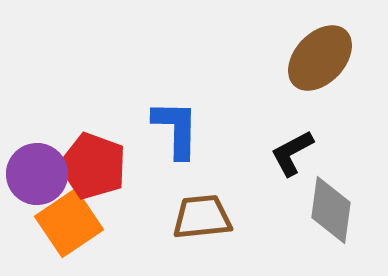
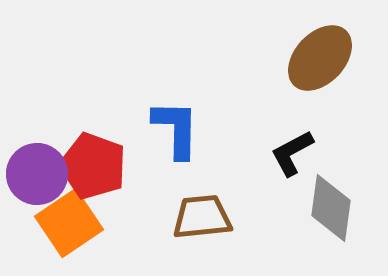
gray diamond: moved 2 px up
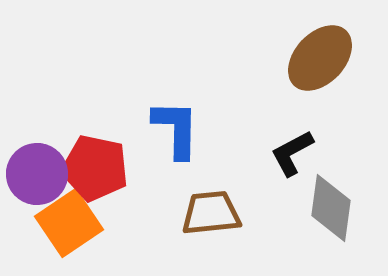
red pentagon: moved 2 px right, 2 px down; rotated 8 degrees counterclockwise
brown trapezoid: moved 9 px right, 4 px up
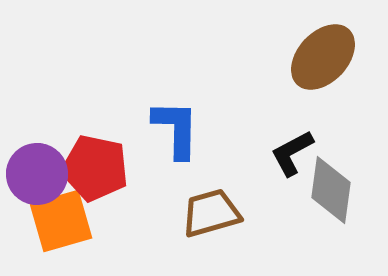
brown ellipse: moved 3 px right, 1 px up
gray diamond: moved 18 px up
brown trapezoid: rotated 10 degrees counterclockwise
orange square: moved 8 px left, 2 px up; rotated 18 degrees clockwise
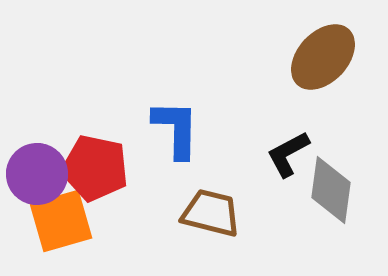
black L-shape: moved 4 px left, 1 px down
brown trapezoid: rotated 30 degrees clockwise
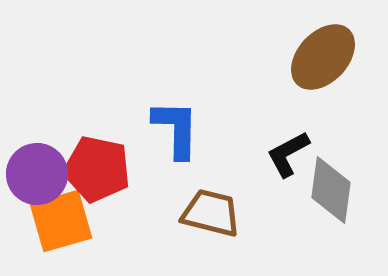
red pentagon: moved 2 px right, 1 px down
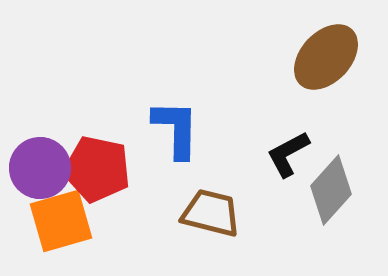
brown ellipse: moved 3 px right
purple circle: moved 3 px right, 6 px up
gray diamond: rotated 34 degrees clockwise
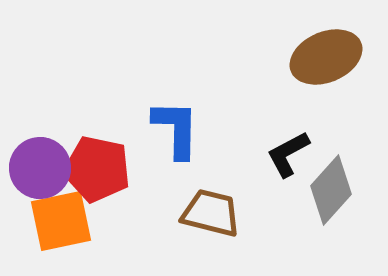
brown ellipse: rotated 24 degrees clockwise
orange square: rotated 4 degrees clockwise
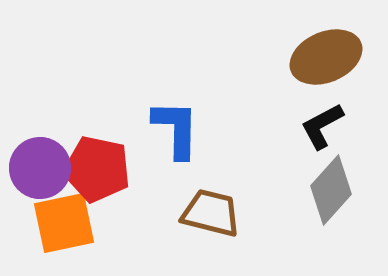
black L-shape: moved 34 px right, 28 px up
orange square: moved 3 px right, 2 px down
